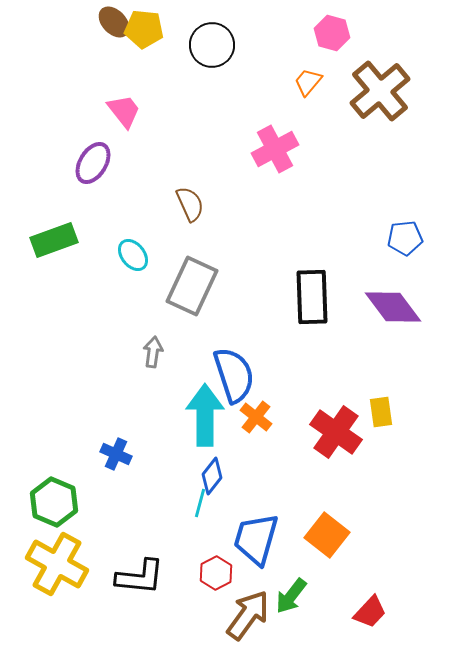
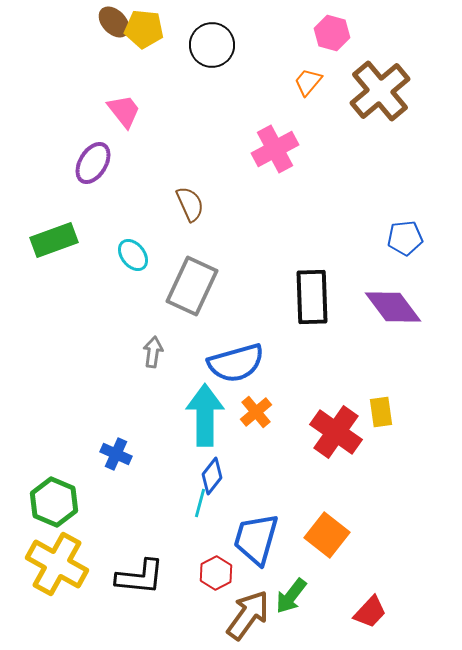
blue semicircle: moved 2 px right, 12 px up; rotated 92 degrees clockwise
orange cross: moved 5 px up; rotated 12 degrees clockwise
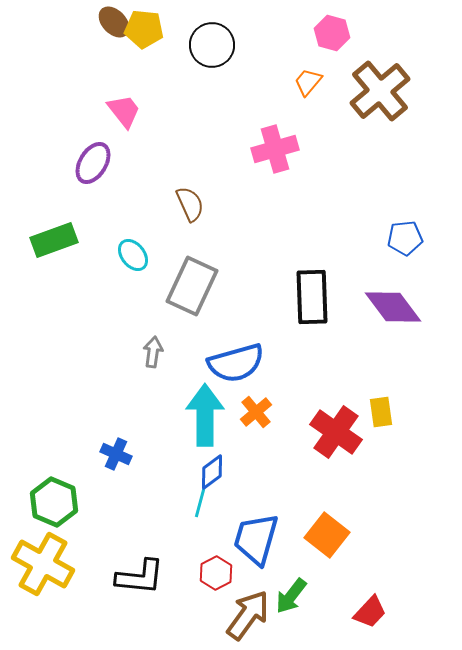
pink cross: rotated 12 degrees clockwise
blue diamond: moved 4 px up; rotated 15 degrees clockwise
yellow cross: moved 14 px left
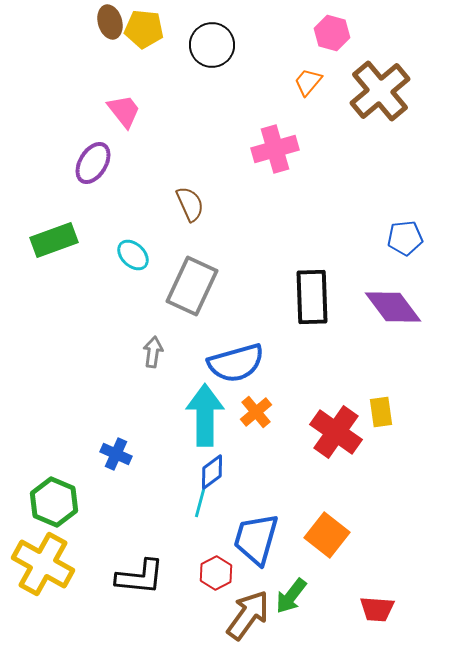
brown ellipse: moved 4 px left; rotated 28 degrees clockwise
cyan ellipse: rotated 8 degrees counterclockwise
red trapezoid: moved 7 px right, 3 px up; rotated 51 degrees clockwise
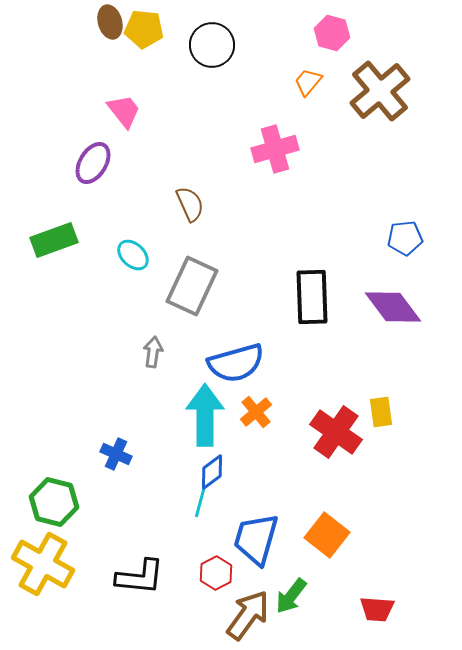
green hexagon: rotated 9 degrees counterclockwise
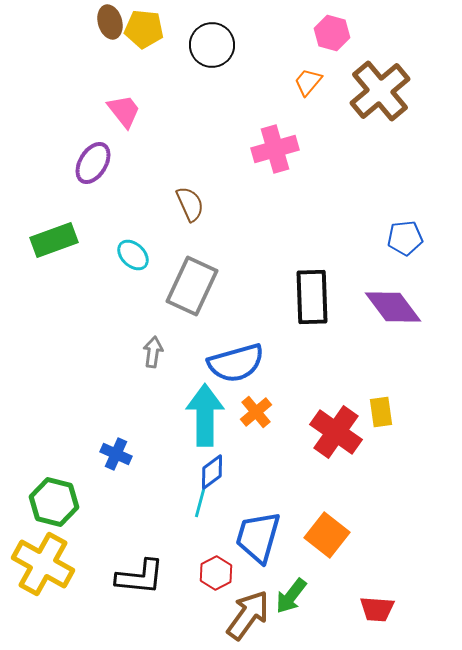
blue trapezoid: moved 2 px right, 2 px up
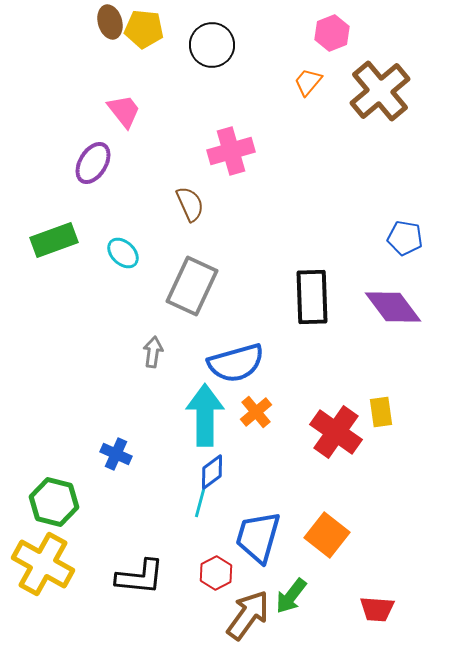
pink hexagon: rotated 24 degrees clockwise
pink cross: moved 44 px left, 2 px down
blue pentagon: rotated 16 degrees clockwise
cyan ellipse: moved 10 px left, 2 px up
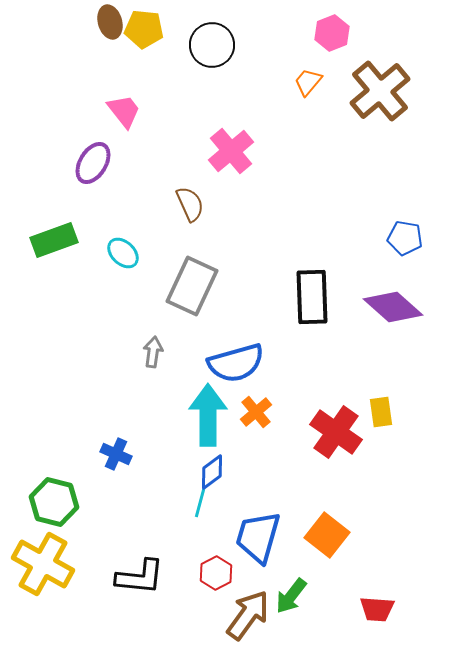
pink cross: rotated 24 degrees counterclockwise
purple diamond: rotated 12 degrees counterclockwise
cyan arrow: moved 3 px right
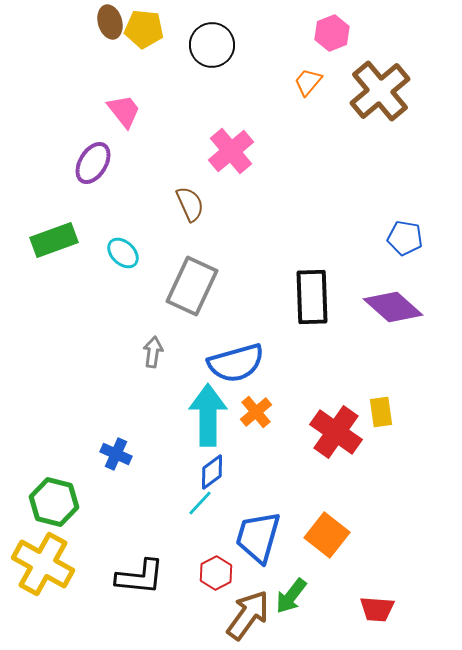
cyan line: rotated 28 degrees clockwise
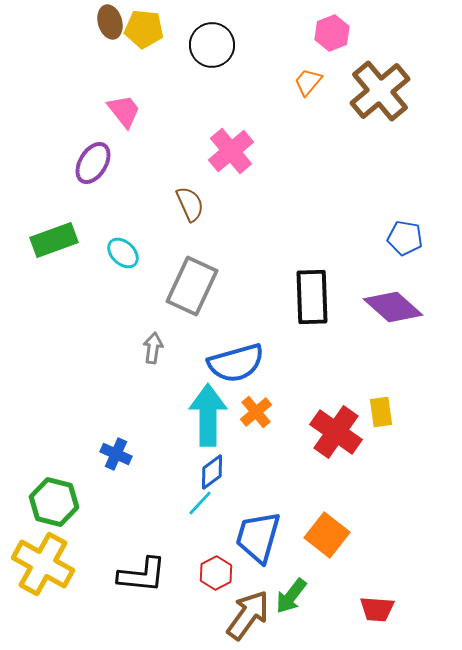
gray arrow: moved 4 px up
black L-shape: moved 2 px right, 2 px up
